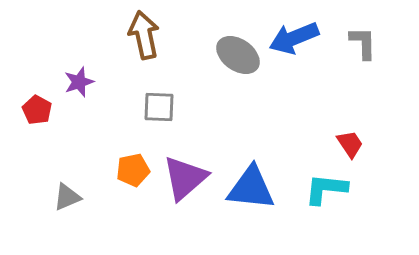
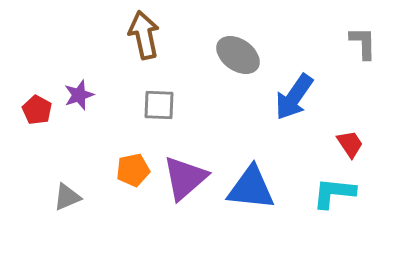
blue arrow: moved 59 px down; rotated 33 degrees counterclockwise
purple star: moved 13 px down
gray square: moved 2 px up
cyan L-shape: moved 8 px right, 4 px down
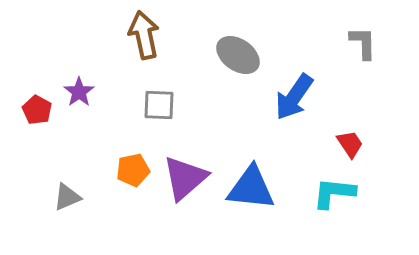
purple star: moved 3 px up; rotated 16 degrees counterclockwise
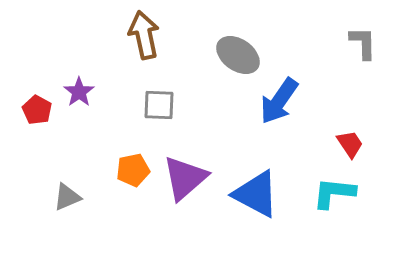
blue arrow: moved 15 px left, 4 px down
blue triangle: moved 5 px right, 6 px down; rotated 22 degrees clockwise
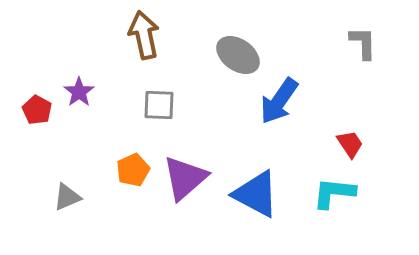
orange pentagon: rotated 12 degrees counterclockwise
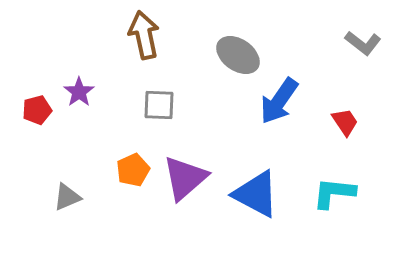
gray L-shape: rotated 129 degrees clockwise
red pentagon: rotated 28 degrees clockwise
red trapezoid: moved 5 px left, 22 px up
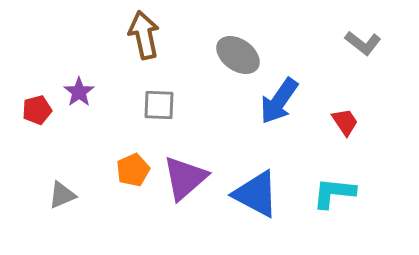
gray triangle: moved 5 px left, 2 px up
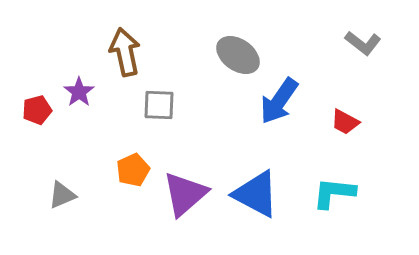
brown arrow: moved 19 px left, 17 px down
red trapezoid: rotated 152 degrees clockwise
purple triangle: moved 16 px down
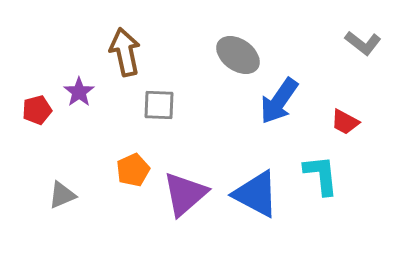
cyan L-shape: moved 13 px left, 18 px up; rotated 78 degrees clockwise
